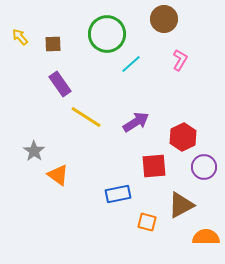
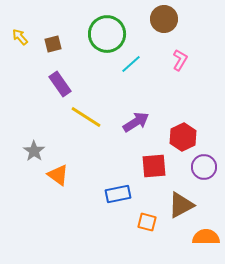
brown square: rotated 12 degrees counterclockwise
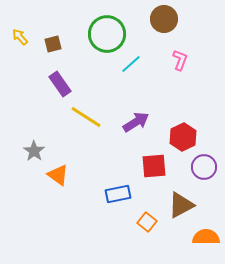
pink L-shape: rotated 10 degrees counterclockwise
orange square: rotated 24 degrees clockwise
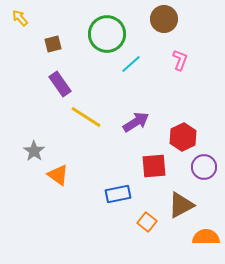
yellow arrow: moved 19 px up
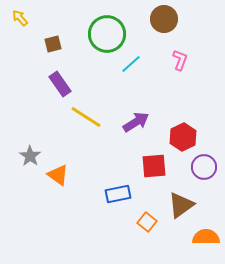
gray star: moved 4 px left, 5 px down
brown triangle: rotated 8 degrees counterclockwise
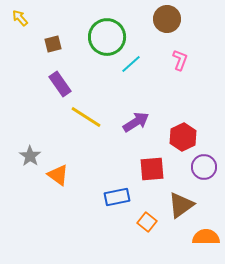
brown circle: moved 3 px right
green circle: moved 3 px down
red square: moved 2 px left, 3 px down
blue rectangle: moved 1 px left, 3 px down
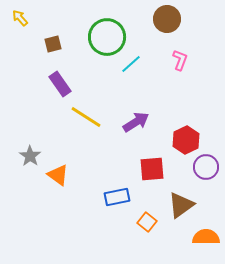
red hexagon: moved 3 px right, 3 px down
purple circle: moved 2 px right
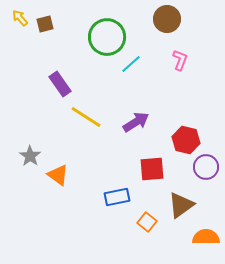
brown square: moved 8 px left, 20 px up
red hexagon: rotated 20 degrees counterclockwise
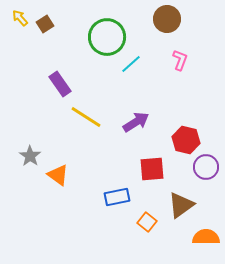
brown square: rotated 18 degrees counterclockwise
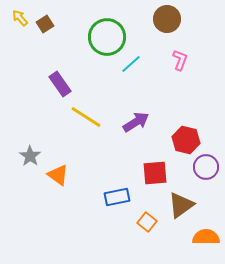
red square: moved 3 px right, 4 px down
